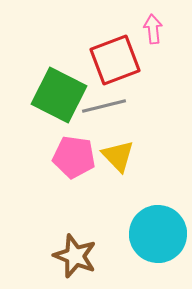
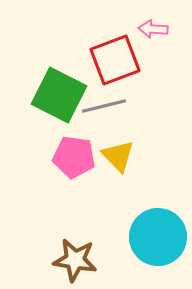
pink arrow: rotated 80 degrees counterclockwise
cyan circle: moved 3 px down
brown star: moved 4 px down; rotated 12 degrees counterclockwise
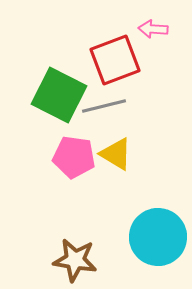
yellow triangle: moved 2 px left, 2 px up; rotated 15 degrees counterclockwise
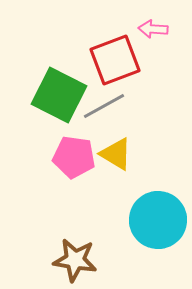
gray line: rotated 15 degrees counterclockwise
cyan circle: moved 17 px up
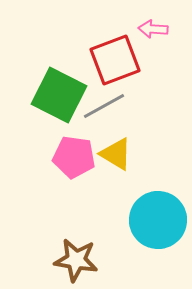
brown star: moved 1 px right
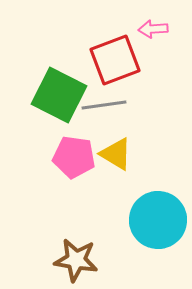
pink arrow: rotated 8 degrees counterclockwise
gray line: moved 1 px up; rotated 21 degrees clockwise
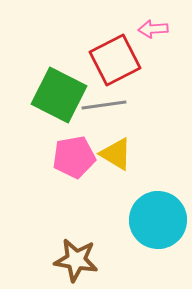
red square: rotated 6 degrees counterclockwise
pink pentagon: rotated 18 degrees counterclockwise
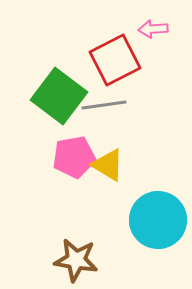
green square: moved 1 px down; rotated 10 degrees clockwise
yellow triangle: moved 8 px left, 11 px down
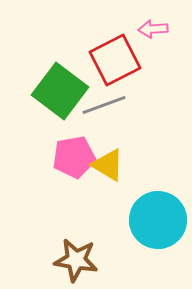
green square: moved 1 px right, 5 px up
gray line: rotated 12 degrees counterclockwise
